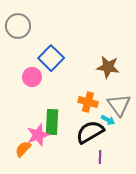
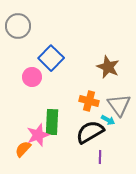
brown star: rotated 15 degrees clockwise
orange cross: moved 1 px right, 1 px up
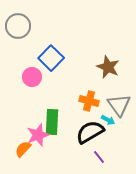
purple line: moved 1 px left; rotated 40 degrees counterclockwise
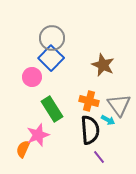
gray circle: moved 34 px right, 12 px down
brown star: moved 5 px left, 2 px up
green rectangle: moved 13 px up; rotated 35 degrees counterclockwise
black semicircle: moved 2 px up; rotated 116 degrees clockwise
orange semicircle: rotated 18 degrees counterclockwise
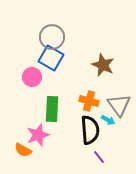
gray circle: moved 1 px up
blue square: rotated 15 degrees counterclockwise
green rectangle: rotated 35 degrees clockwise
orange semicircle: moved 1 px down; rotated 84 degrees counterclockwise
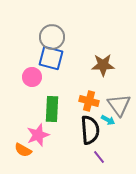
blue square: rotated 15 degrees counterclockwise
brown star: rotated 25 degrees counterclockwise
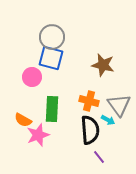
brown star: rotated 15 degrees clockwise
orange semicircle: moved 30 px up
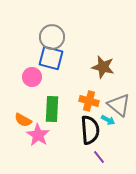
brown star: moved 2 px down
gray triangle: rotated 15 degrees counterclockwise
pink star: rotated 20 degrees counterclockwise
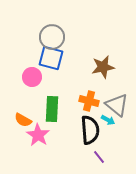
brown star: rotated 25 degrees counterclockwise
gray triangle: moved 2 px left
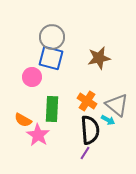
brown star: moved 4 px left, 9 px up
orange cross: moved 2 px left; rotated 18 degrees clockwise
purple line: moved 14 px left, 4 px up; rotated 72 degrees clockwise
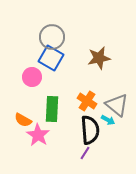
blue square: rotated 15 degrees clockwise
